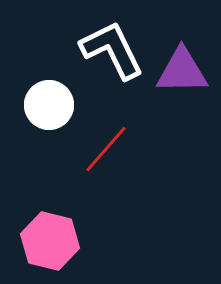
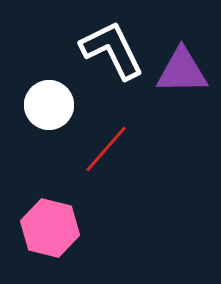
pink hexagon: moved 13 px up
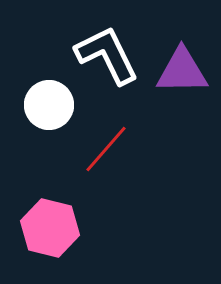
white L-shape: moved 5 px left, 5 px down
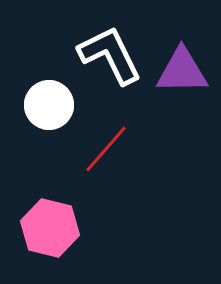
white L-shape: moved 3 px right
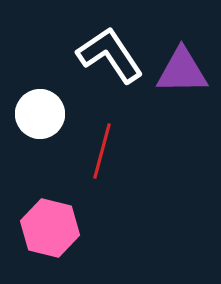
white L-shape: rotated 8 degrees counterclockwise
white circle: moved 9 px left, 9 px down
red line: moved 4 px left, 2 px down; rotated 26 degrees counterclockwise
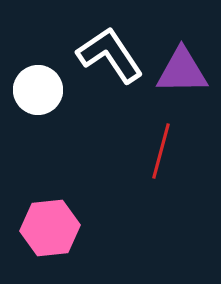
white circle: moved 2 px left, 24 px up
red line: moved 59 px right
pink hexagon: rotated 20 degrees counterclockwise
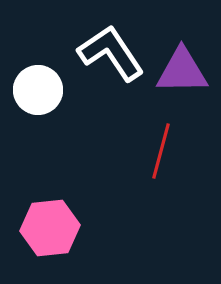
white L-shape: moved 1 px right, 2 px up
